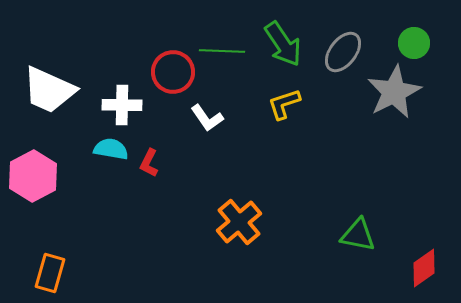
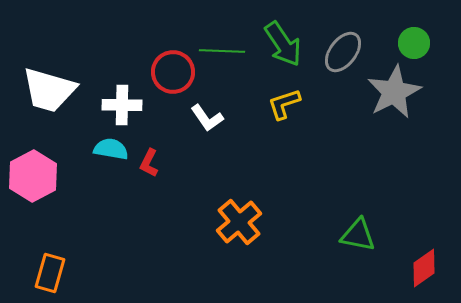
white trapezoid: rotated 8 degrees counterclockwise
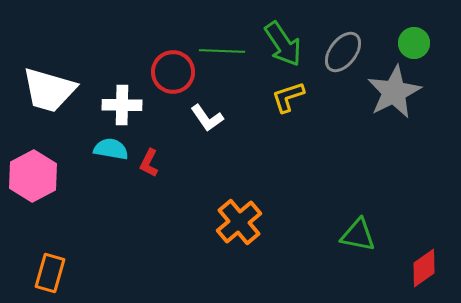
yellow L-shape: moved 4 px right, 7 px up
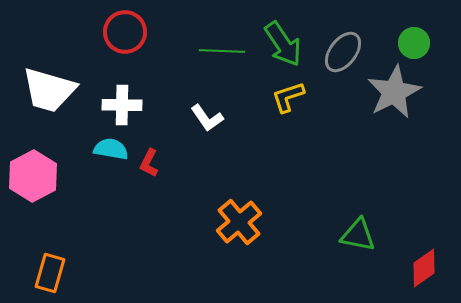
red circle: moved 48 px left, 40 px up
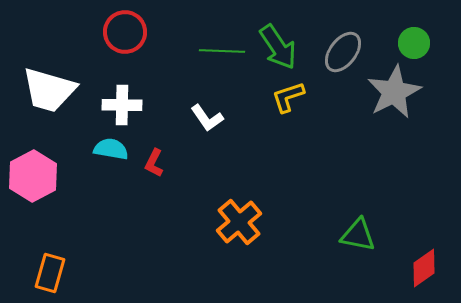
green arrow: moved 5 px left, 3 px down
red L-shape: moved 5 px right
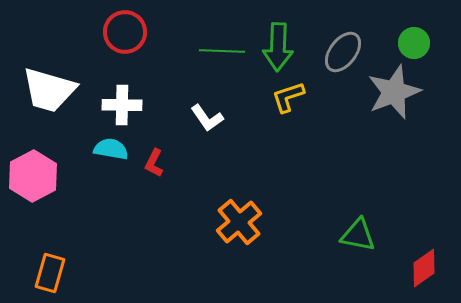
green arrow: rotated 36 degrees clockwise
gray star: rotated 6 degrees clockwise
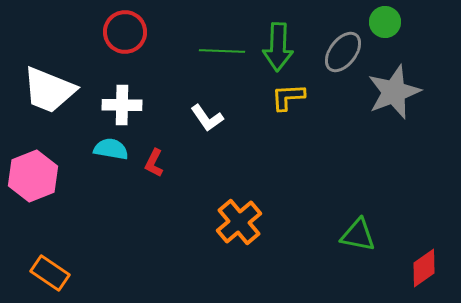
green circle: moved 29 px left, 21 px up
white trapezoid: rotated 6 degrees clockwise
yellow L-shape: rotated 15 degrees clockwise
pink hexagon: rotated 6 degrees clockwise
orange rectangle: rotated 72 degrees counterclockwise
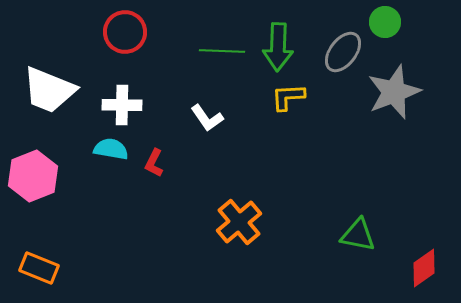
orange rectangle: moved 11 px left, 5 px up; rotated 12 degrees counterclockwise
